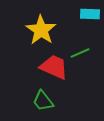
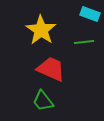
cyan rectangle: rotated 18 degrees clockwise
green line: moved 4 px right, 11 px up; rotated 18 degrees clockwise
red trapezoid: moved 3 px left, 2 px down
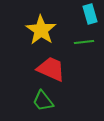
cyan rectangle: rotated 54 degrees clockwise
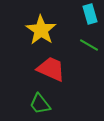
green line: moved 5 px right, 3 px down; rotated 36 degrees clockwise
green trapezoid: moved 3 px left, 3 px down
